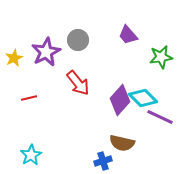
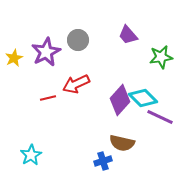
red arrow: moved 2 px left, 1 px down; rotated 104 degrees clockwise
red line: moved 19 px right
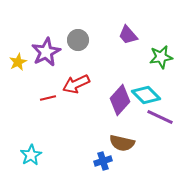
yellow star: moved 4 px right, 4 px down
cyan diamond: moved 3 px right, 3 px up
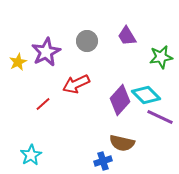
purple trapezoid: moved 1 px left, 1 px down; rotated 10 degrees clockwise
gray circle: moved 9 px right, 1 px down
red line: moved 5 px left, 6 px down; rotated 28 degrees counterclockwise
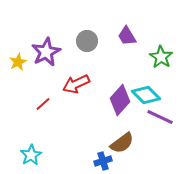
green star: rotated 30 degrees counterclockwise
brown semicircle: rotated 50 degrees counterclockwise
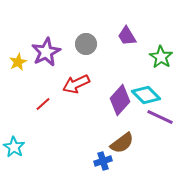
gray circle: moved 1 px left, 3 px down
cyan star: moved 17 px left, 8 px up; rotated 10 degrees counterclockwise
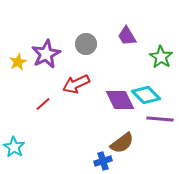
purple star: moved 2 px down
purple diamond: rotated 68 degrees counterclockwise
purple line: moved 2 px down; rotated 20 degrees counterclockwise
